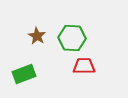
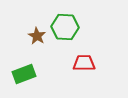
green hexagon: moved 7 px left, 11 px up
red trapezoid: moved 3 px up
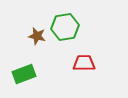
green hexagon: rotated 12 degrees counterclockwise
brown star: rotated 18 degrees counterclockwise
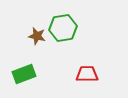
green hexagon: moved 2 px left, 1 px down
red trapezoid: moved 3 px right, 11 px down
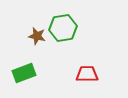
green rectangle: moved 1 px up
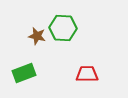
green hexagon: rotated 12 degrees clockwise
